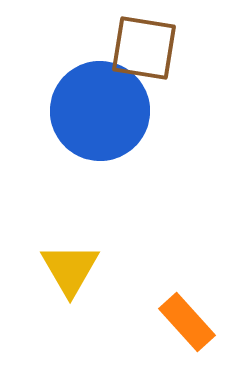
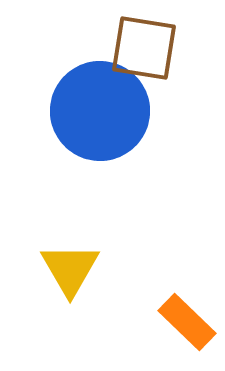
orange rectangle: rotated 4 degrees counterclockwise
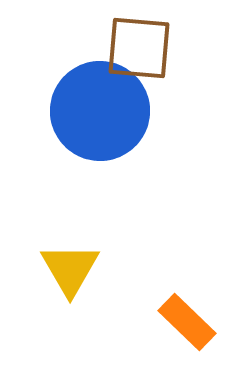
brown square: moved 5 px left; rotated 4 degrees counterclockwise
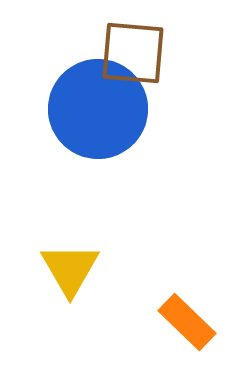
brown square: moved 6 px left, 5 px down
blue circle: moved 2 px left, 2 px up
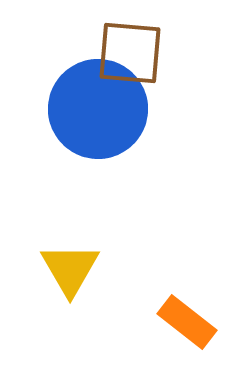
brown square: moved 3 px left
orange rectangle: rotated 6 degrees counterclockwise
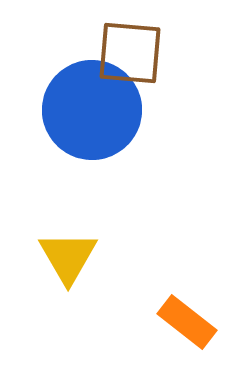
blue circle: moved 6 px left, 1 px down
yellow triangle: moved 2 px left, 12 px up
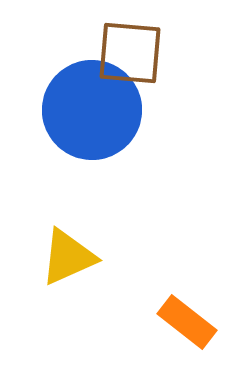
yellow triangle: rotated 36 degrees clockwise
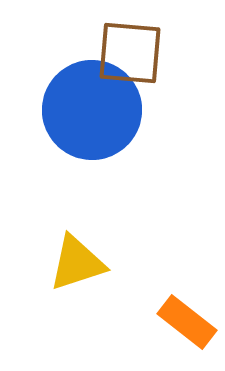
yellow triangle: moved 9 px right, 6 px down; rotated 6 degrees clockwise
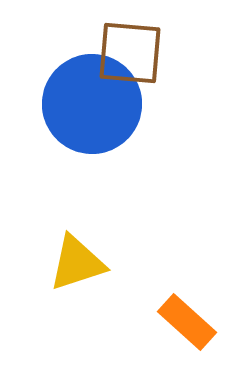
blue circle: moved 6 px up
orange rectangle: rotated 4 degrees clockwise
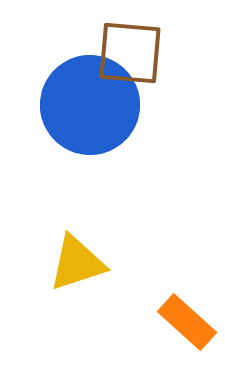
blue circle: moved 2 px left, 1 px down
